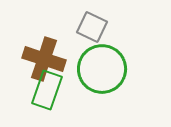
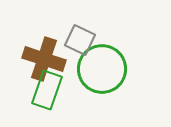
gray square: moved 12 px left, 13 px down
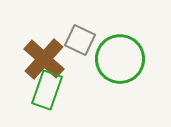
brown cross: rotated 24 degrees clockwise
green circle: moved 18 px right, 10 px up
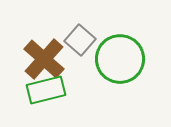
gray square: rotated 16 degrees clockwise
green rectangle: moved 1 px left; rotated 57 degrees clockwise
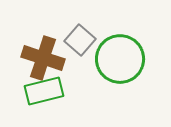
brown cross: moved 1 px left, 1 px up; rotated 24 degrees counterclockwise
green rectangle: moved 2 px left, 1 px down
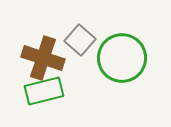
green circle: moved 2 px right, 1 px up
